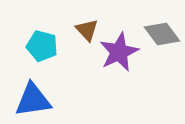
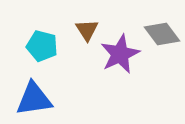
brown triangle: rotated 10 degrees clockwise
purple star: moved 1 px right, 2 px down
blue triangle: moved 1 px right, 1 px up
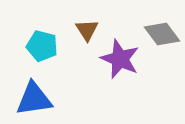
purple star: moved 5 px down; rotated 24 degrees counterclockwise
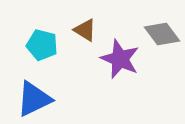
brown triangle: moved 2 px left; rotated 25 degrees counterclockwise
cyan pentagon: moved 1 px up
blue triangle: rotated 18 degrees counterclockwise
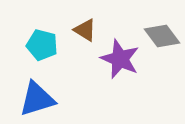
gray diamond: moved 2 px down
blue triangle: moved 3 px right; rotated 9 degrees clockwise
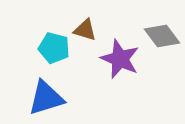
brown triangle: rotated 15 degrees counterclockwise
cyan pentagon: moved 12 px right, 3 px down
blue triangle: moved 9 px right, 1 px up
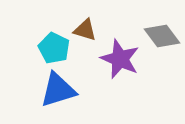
cyan pentagon: rotated 12 degrees clockwise
blue triangle: moved 12 px right, 8 px up
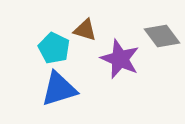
blue triangle: moved 1 px right, 1 px up
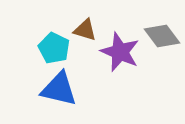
purple star: moved 7 px up
blue triangle: rotated 30 degrees clockwise
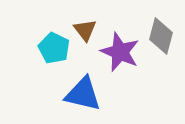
brown triangle: rotated 35 degrees clockwise
gray diamond: moved 1 px left; rotated 51 degrees clockwise
blue triangle: moved 24 px right, 5 px down
